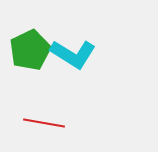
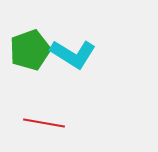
green pentagon: rotated 6 degrees clockwise
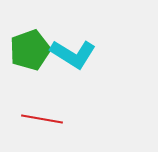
red line: moved 2 px left, 4 px up
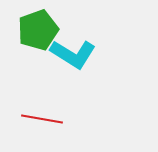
green pentagon: moved 8 px right, 20 px up
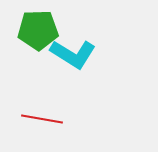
green pentagon: rotated 18 degrees clockwise
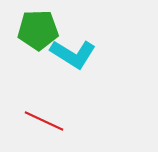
red line: moved 2 px right, 2 px down; rotated 15 degrees clockwise
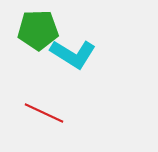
red line: moved 8 px up
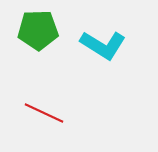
cyan L-shape: moved 30 px right, 9 px up
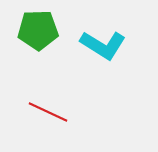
red line: moved 4 px right, 1 px up
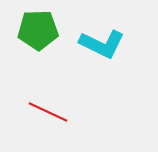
cyan L-shape: moved 1 px left, 1 px up; rotated 6 degrees counterclockwise
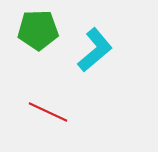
cyan L-shape: moved 7 px left, 6 px down; rotated 66 degrees counterclockwise
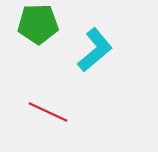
green pentagon: moved 6 px up
